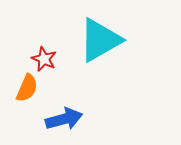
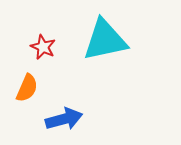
cyan triangle: moved 5 px right; rotated 18 degrees clockwise
red star: moved 1 px left, 12 px up
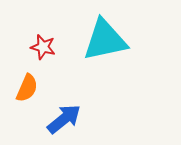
red star: rotated 10 degrees counterclockwise
blue arrow: rotated 24 degrees counterclockwise
